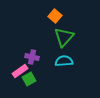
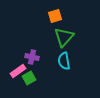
orange square: rotated 32 degrees clockwise
cyan semicircle: rotated 96 degrees counterclockwise
pink rectangle: moved 2 px left
green square: moved 1 px up
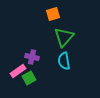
orange square: moved 2 px left, 2 px up
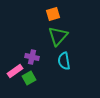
green triangle: moved 6 px left, 1 px up
pink rectangle: moved 3 px left
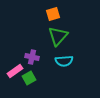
cyan semicircle: rotated 84 degrees counterclockwise
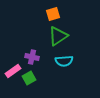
green triangle: rotated 15 degrees clockwise
pink rectangle: moved 2 px left
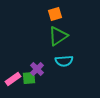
orange square: moved 2 px right
purple cross: moved 5 px right, 12 px down; rotated 32 degrees clockwise
pink rectangle: moved 8 px down
green square: rotated 24 degrees clockwise
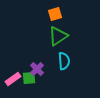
cyan semicircle: rotated 90 degrees counterclockwise
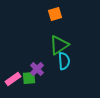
green triangle: moved 1 px right, 9 px down
